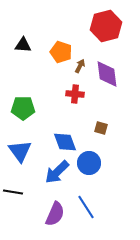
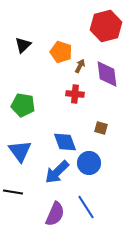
black triangle: rotated 48 degrees counterclockwise
green pentagon: moved 3 px up; rotated 10 degrees clockwise
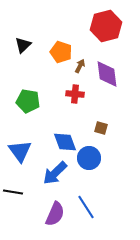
green pentagon: moved 5 px right, 4 px up
blue circle: moved 5 px up
blue arrow: moved 2 px left, 1 px down
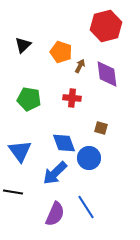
red cross: moved 3 px left, 4 px down
green pentagon: moved 1 px right, 2 px up
blue diamond: moved 1 px left, 1 px down
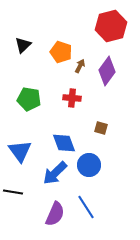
red hexagon: moved 5 px right
purple diamond: moved 3 px up; rotated 44 degrees clockwise
blue circle: moved 7 px down
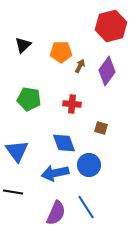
orange pentagon: rotated 20 degrees counterclockwise
red cross: moved 6 px down
blue triangle: moved 3 px left
blue arrow: rotated 32 degrees clockwise
purple semicircle: moved 1 px right, 1 px up
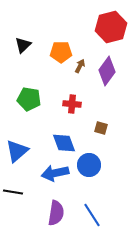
red hexagon: moved 1 px down
blue triangle: rotated 25 degrees clockwise
blue line: moved 6 px right, 8 px down
purple semicircle: rotated 15 degrees counterclockwise
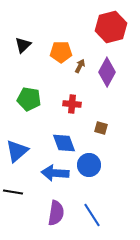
purple diamond: moved 1 px down; rotated 8 degrees counterclockwise
blue arrow: rotated 16 degrees clockwise
